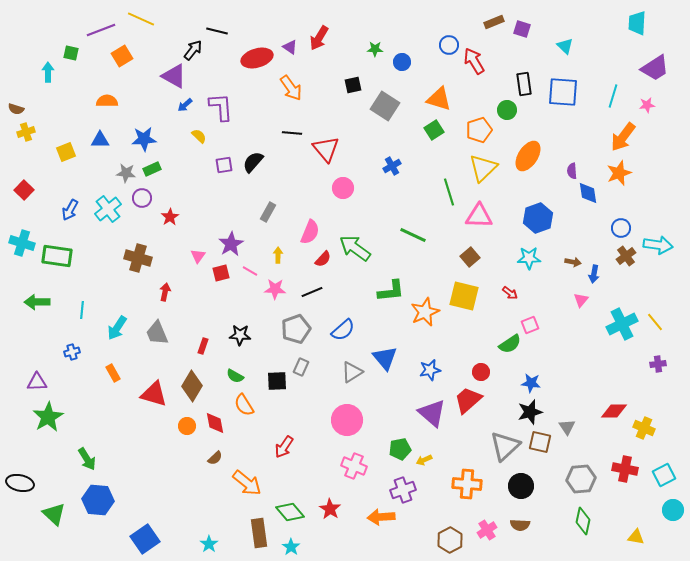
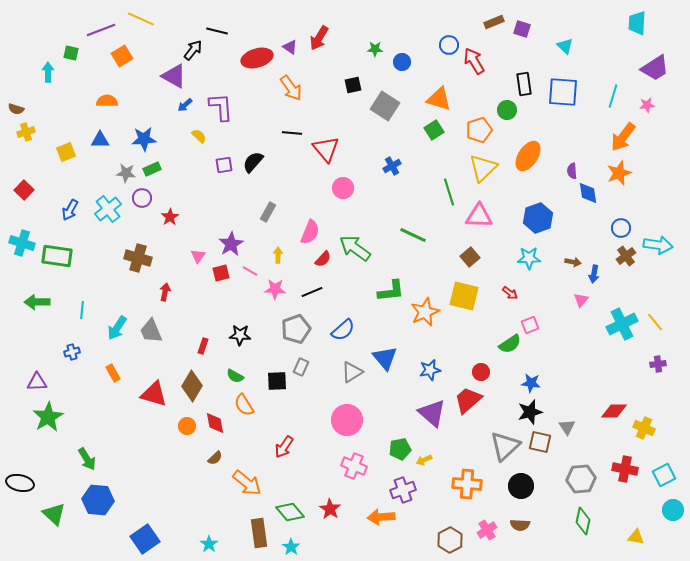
gray trapezoid at (157, 333): moved 6 px left, 2 px up
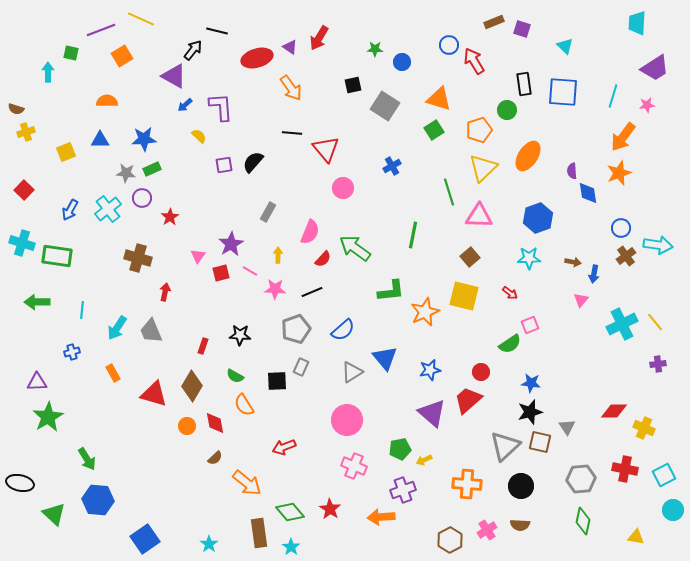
green line at (413, 235): rotated 76 degrees clockwise
red arrow at (284, 447): rotated 35 degrees clockwise
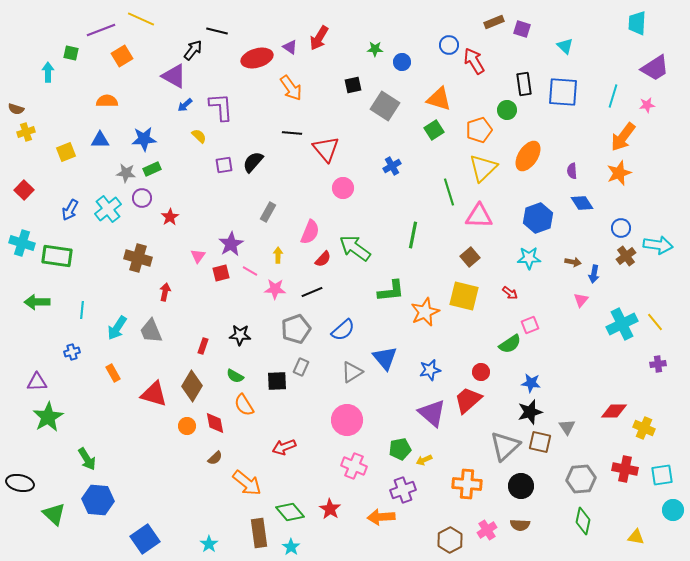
blue diamond at (588, 193): moved 6 px left, 10 px down; rotated 25 degrees counterclockwise
cyan square at (664, 475): moved 2 px left; rotated 20 degrees clockwise
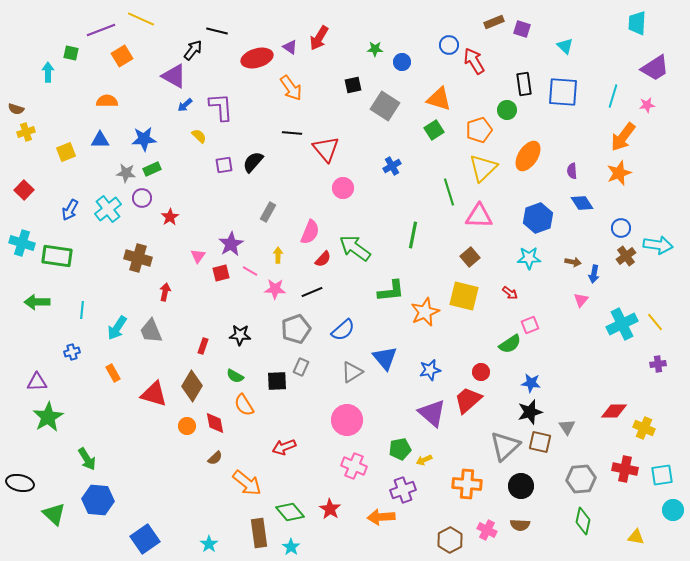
pink cross at (487, 530): rotated 30 degrees counterclockwise
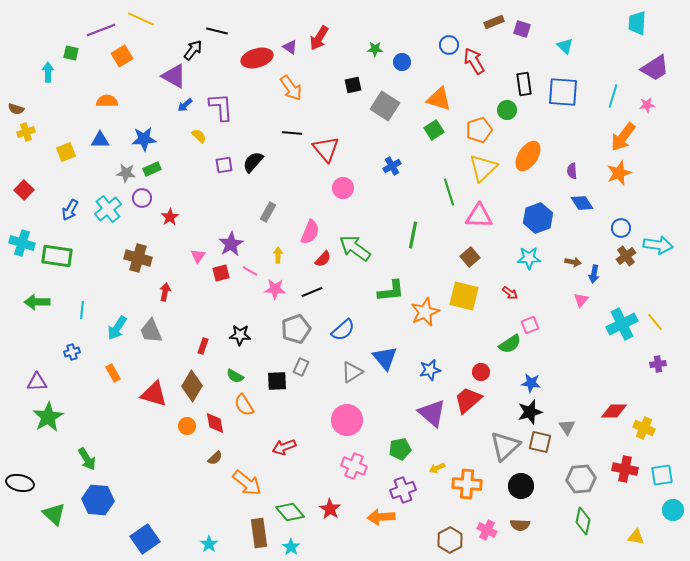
yellow arrow at (424, 460): moved 13 px right, 8 px down
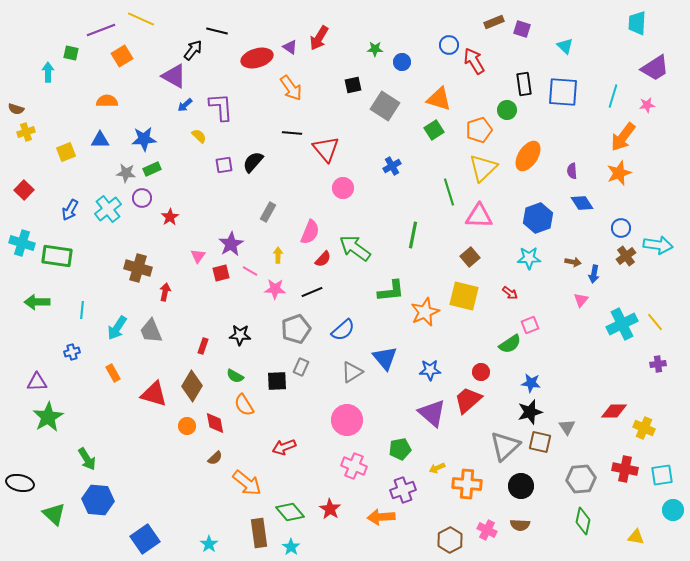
brown cross at (138, 258): moved 10 px down
blue star at (430, 370): rotated 10 degrees clockwise
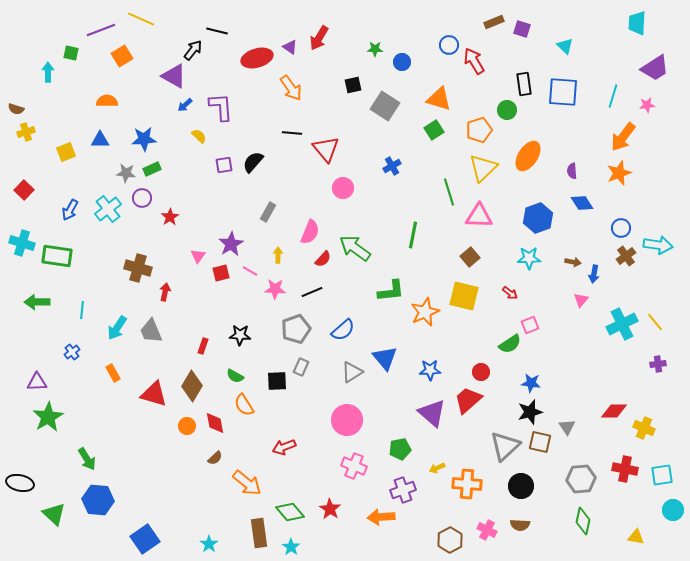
blue cross at (72, 352): rotated 21 degrees counterclockwise
